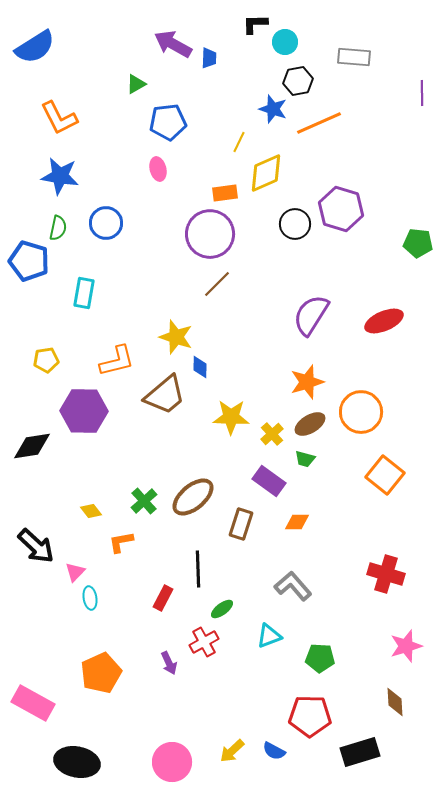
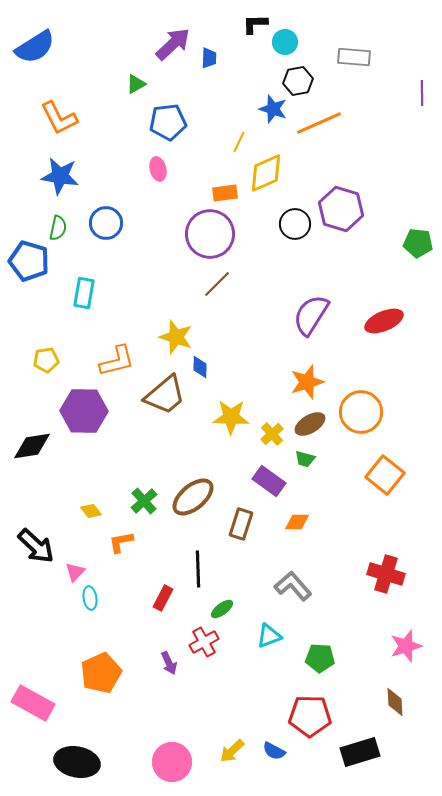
purple arrow at (173, 44): rotated 108 degrees clockwise
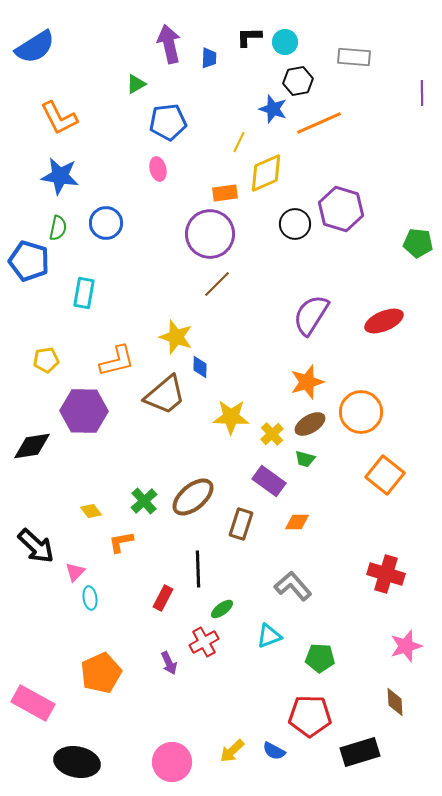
black L-shape at (255, 24): moved 6 px left, 13 px down
purple arrow at (173, 44): moved 4 px left; rotated 60 degrees counterclockwise
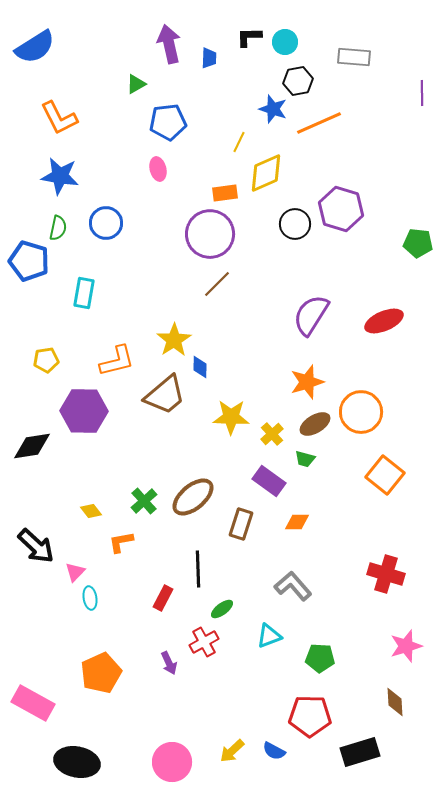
yellow star at (176, 337): moved 2 px left, 3 px down; rotated 20 degrees clockwise
brown ellipse at (310, 424): moved 5 px right
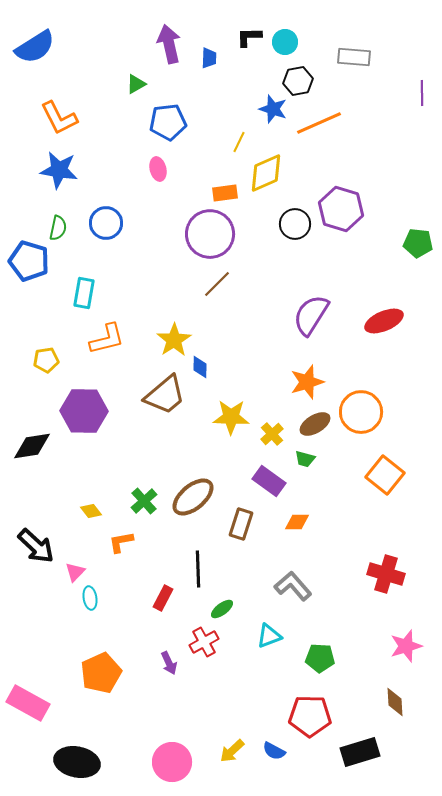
blue star at (60, 176): moved 1 px left, 6 px up
orange L-shape at (117, 361): moved 10 px left, 22 px up
pink rectangle at (33, 703): moved 5 px left
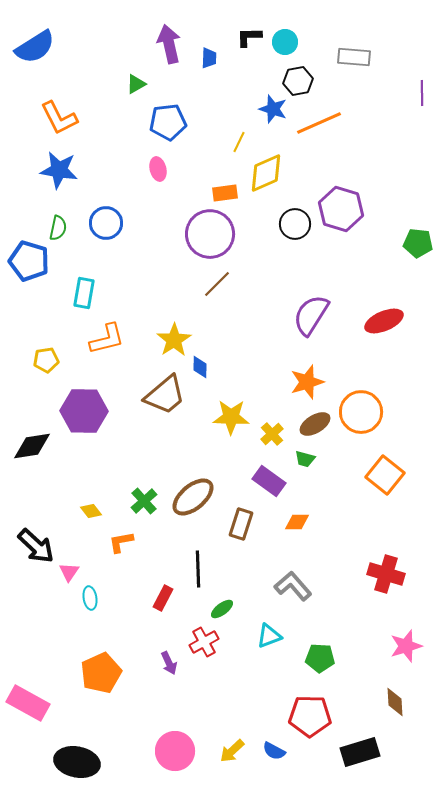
pink triangle at (75, 572): moved 6 px left; rotated 10 degrees counterclockwise
pink circle at (172, 762): moved 3 px right, 11 px up
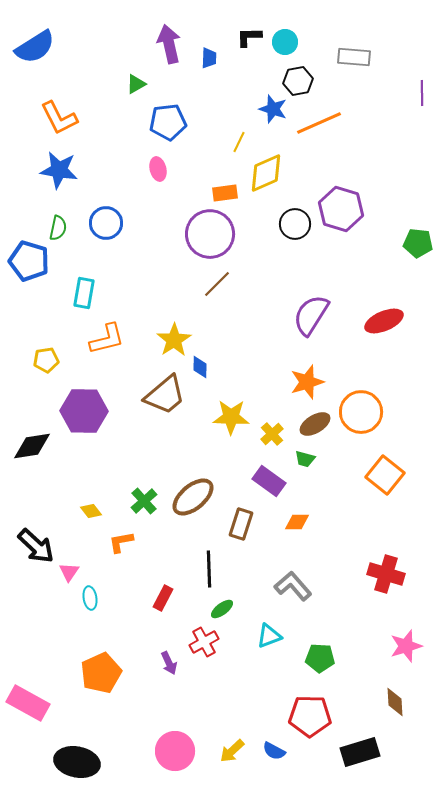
black line at (198, 569): moved 11 px right
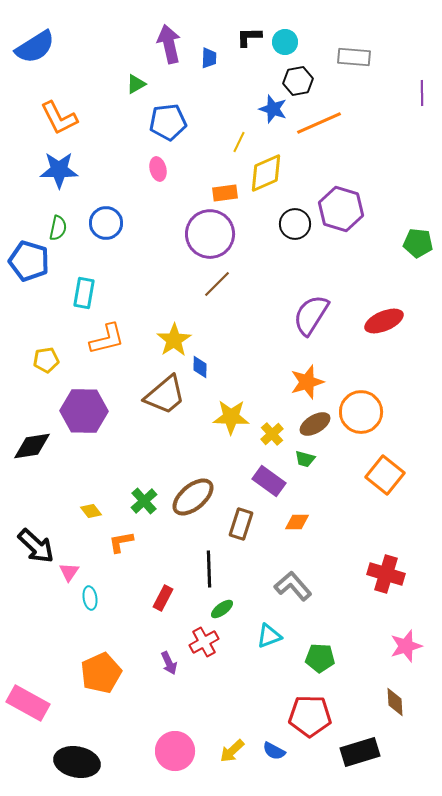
blue star at (59, 170): rotated 9 degrees counterclockwise
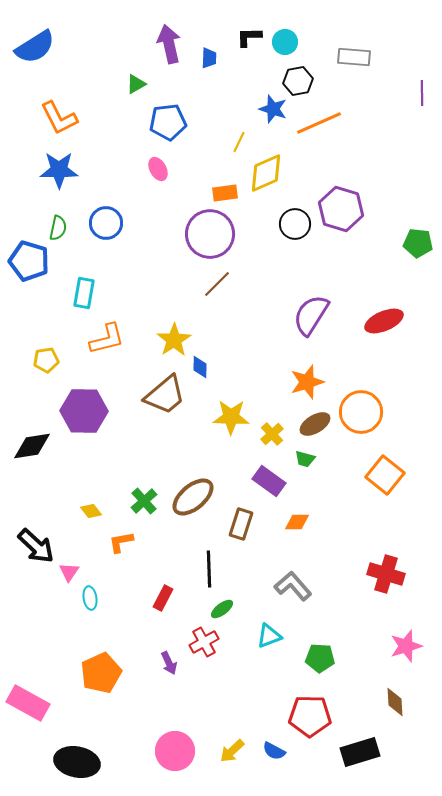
pink ellipse at (158, 169): rotated 15 degrees counterclockwise
